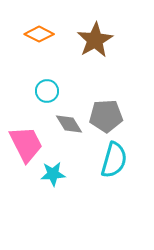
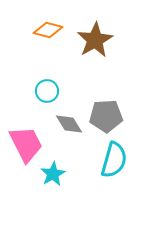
orange diamond: moved 9 px right, 4 px up; rotated 12 degrees counterclockwise
cyan star: rotated 25 degrees counterclockwise
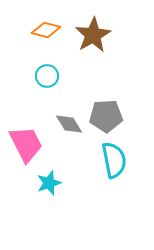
orange diamond: moved 2 px left
brown star: moved 2 px left, 5 px up
cyan circle: moved 15 px up
cyan semicircle: rotated 27 degrees counterclockwise
cyan star: moved 4 px left, 9 px down; rotated 10 degrees clockwise
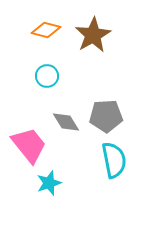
gray diamond: moved 3 px left, 2 px up
pink trapezoid: moved 3 px right, 1 px down; rotated 12 degrees counterclockwise
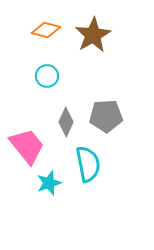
gray diamond: rotated 56 degrees clockwise
pink trapezoid: moved 2 px left, 1 px down
cyan semicircle: moved 26 px left, 4 px down
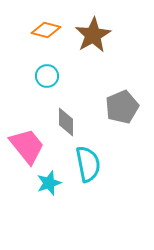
gray pentagon: moved 16 px right, 9 px up; rotated 20 degrees counterclockwise
gray diamond: rotated 24 degrees counterclockwise
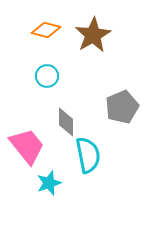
cyan semicircle: moved 9 px up
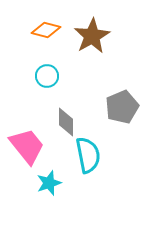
brown star: moved 1 px left, 1 px down
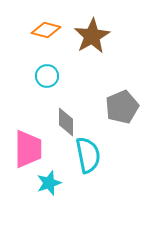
pink trapezoid: moved 1 px right, 3 px down; rotated 39 degrees clockwise
